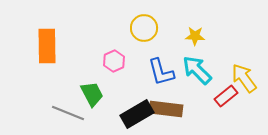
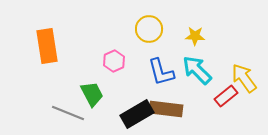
yellow circle: moved 5 px right, 1 px down
orange rectangle: rotated 8 degrees counterclockwise
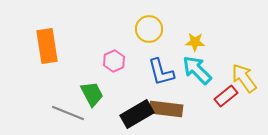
yellow star: moved 6 px down
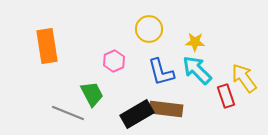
red rectangle: rotated 70 degrees counterclockwise
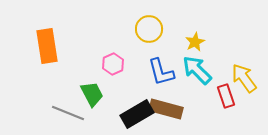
yellow star: rotated 30 degrees counterclockwise
pink hexagon: moved 1 px left, 3 px down
brown rectangle: rotated 8 degrees clockwise
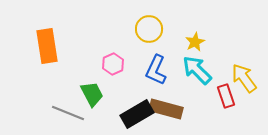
blue L-shape: moved 5 px left, 2 px up; rotated 40 degrees clockwise
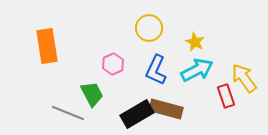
yellow circle: moved 1 px up
yellow star: rotated 18 degrees counterclockwise
cyan arrow: rotated 108 degrees clockwise
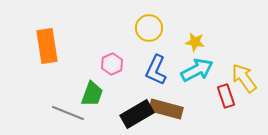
yellow star: rotated 18 degrees counterclockwise
pink hexagon: moved 1 px left
green trapezoid: rotated 48 degrees clockwise
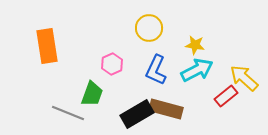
yellow star: moved 3 px down
yellow arrow: rotated 12 degrees counterclockwise
red rectangle: rotated 70 degrees clockwise
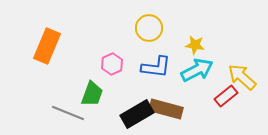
orange rectangle: rotated 32 degrees clockwise
blue L-shape: moved 3 px up; rotated 108 degrees counterclockwise
yellow arrow: moved 2 px left, 1 px up
